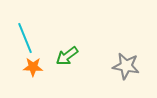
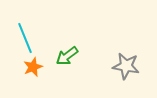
orange star: rotated 24 degrees counterclockwise
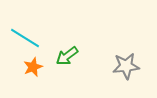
cyan line: rotated 36 degrees counterclockwise
gray star: rotated 16 degrees counterclockwise
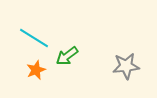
cyan line: moved 9 px right
orange star: moved 3 px right, 3 px down
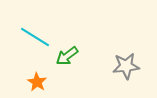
cyan line: moved 1 px right, 1 px up
orange star: moved 1 px right, 12 px down; rotated 18 degrees counterclockwise
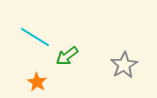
gray star: moved 2 px left, 1 px up; rotated 24 degrees counterclockwise
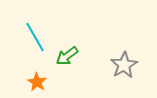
cyan line: rotated 28 degrees clockwise
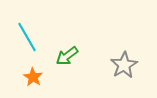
cyan line: moved 8 px left
orange star: moved 4 px left, 5 px up
